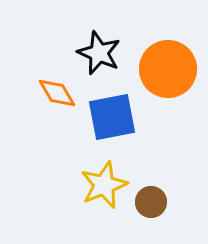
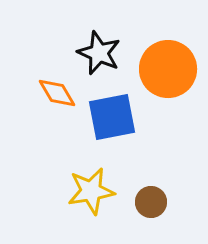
yellow star: moved 13 px left, 6 px down; rotated 12 degrees clockwise
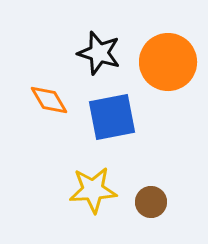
black star: rotated 6 degrees counterclockwise
orange circle: moved 7 px up
orange diamond: moved 8 px left, 7 px down
yellow star: moved 2 px right, 1 px up; rotated 6 degrees clockwise
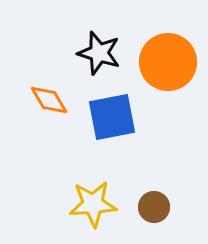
yellow star: moved 14 px down
brown circle: moved 3 px right, 5 px down
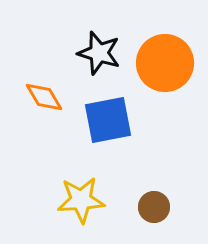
orange circle: moved 3 px left, 1 px down
orange diamond: moved 5 px left, 3 px up
blue square: moved 4 px left, 3 px down
yellow star: moved 12 px left, 4 px up
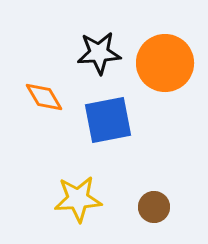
black star: rotated 21 degrees counterclockwise
yellow star: moved 3 px left, 1 px up
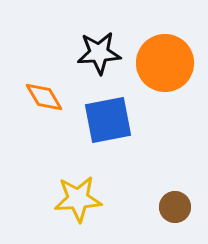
brown circle: moved 21 px right
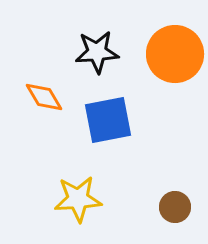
black star: moved 2 px left, 1 px up
orange circle: moved 10 px right, 9 px up
